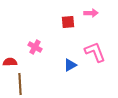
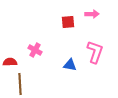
pink arrow: moved 1 px right, 1 px down
pink cross: moved 3 px down
pink L-shape: rotated 40 degrees clockwise
blue triangle: rotated 40 degrees clockwise
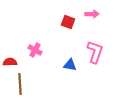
red square: rotated 24 degrees clockwise
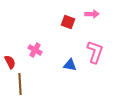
red semicircle: rotated 64 degrees clockwise
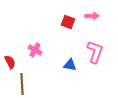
pink arrow: moved 2 px down
brown line: moved 2 px right
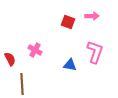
red semicircle: moved 3 px up
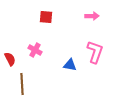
red square: moved 22 px left, 5 px up; rotated 16 degrees counterclockwise
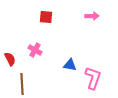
pink L-shape: moved 2 px left, 26 px down
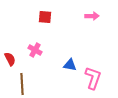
red square: moved 1 px left
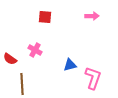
red semicircle: rotated 152 degrees clockwise
blue triangle: rotated 24 degrees counterclockwise
